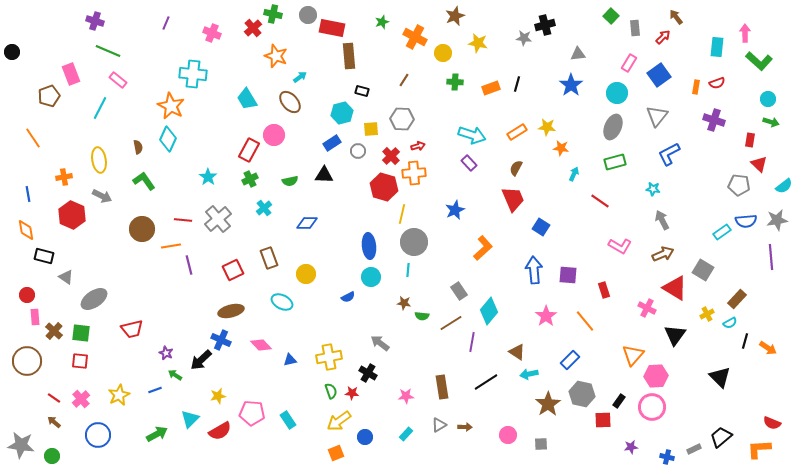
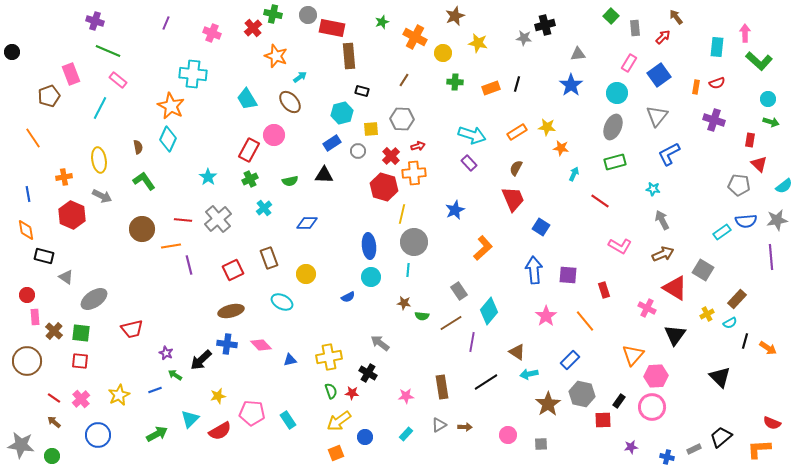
blue cross at (221, 340): moved 6 px right, 4 px down; rotated 18 degrees counterclockwise
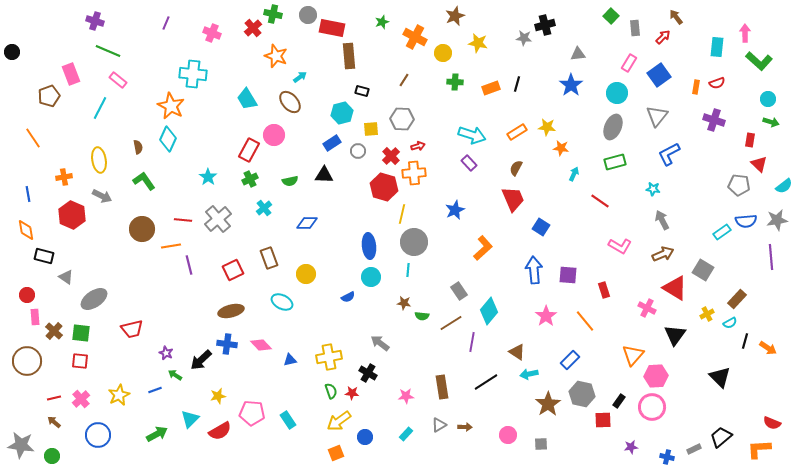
red line at (54, 398): rotated 48 degrees counterclockwise
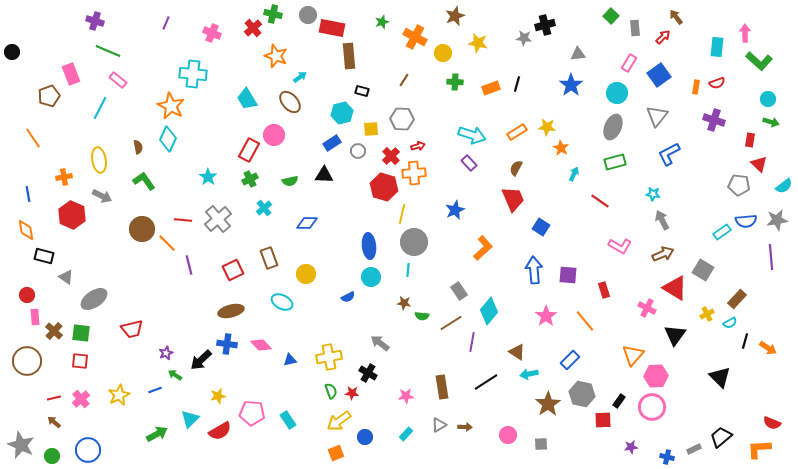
orange star at (561, 148): rotated 21 degrees clockwise
cyan star at (653, 189): moved 5 px down
orange line at (171, 246): moved 4 px left, 3 px up; rotated 54 degrees clockwise
purple star at (166, 353): rotated 24 degrees clockwise
blue circle at (98, 435): moved 10 px left, 15 px down
gray star at (21, 445): rotated 16 degrees clockwise
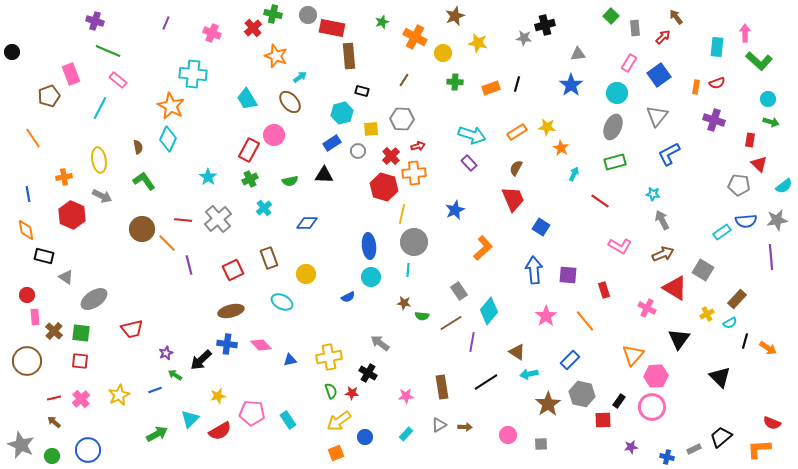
black triangle at (675, 335): moved 4 px right, 4 px down
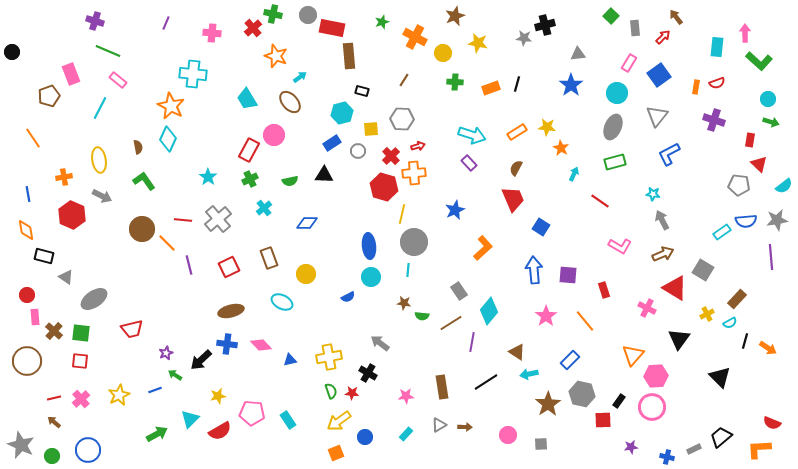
pink cross at (212, 33): rotated 18 degrees counterclockwise
red square at (233, 270): moved 4 px left, 3 px up
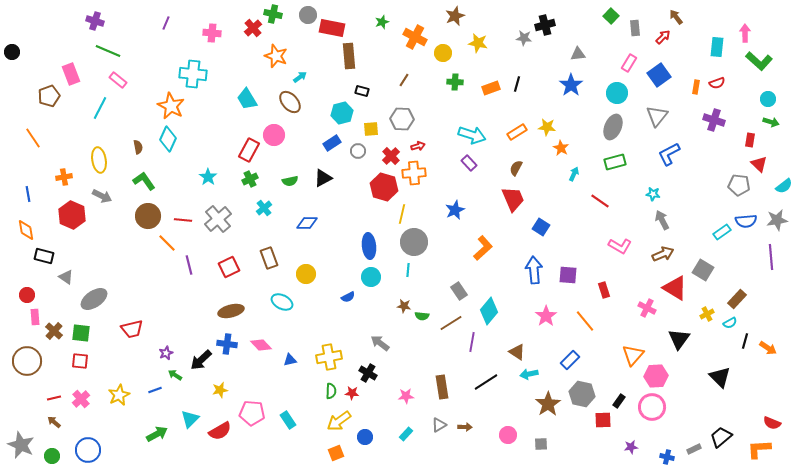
black triangle at (324, 175): moved 1 px left, 3 px down; rotated 30 degrees counterclockwise
brown circle at (142, 229): moved 6 px right, 13 px up
brown star at (404, 303): moved 3 px down
green semicircle at (331, 391): rotated 21 degrees clockwise
yellow star at (218, 396): moved 2 px right, 6 px up
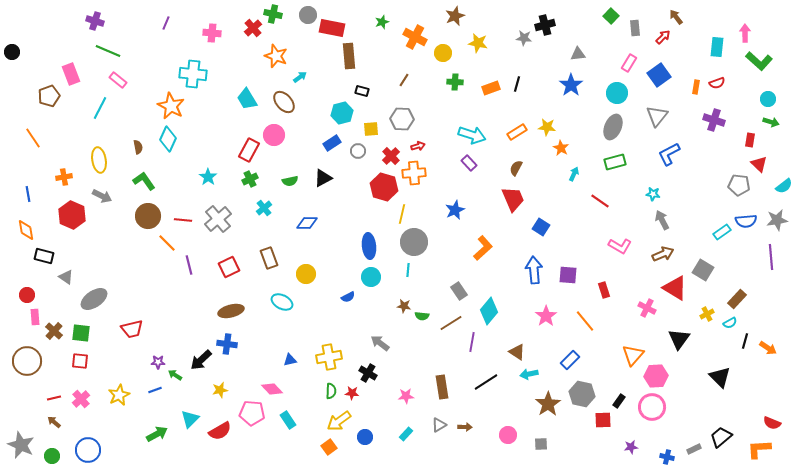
brown ellipse at (290, 102): moved 6 px left
pink diamond at (261, 345): moved 11 px right, 44 px down
purple star at (166, 353): moved 8 px left, 9 px down; rotated 24 degrees clockwise
orange square at (336, 453): moved 7 px left, 6 px up; rotated 14 degrees counterclockwise
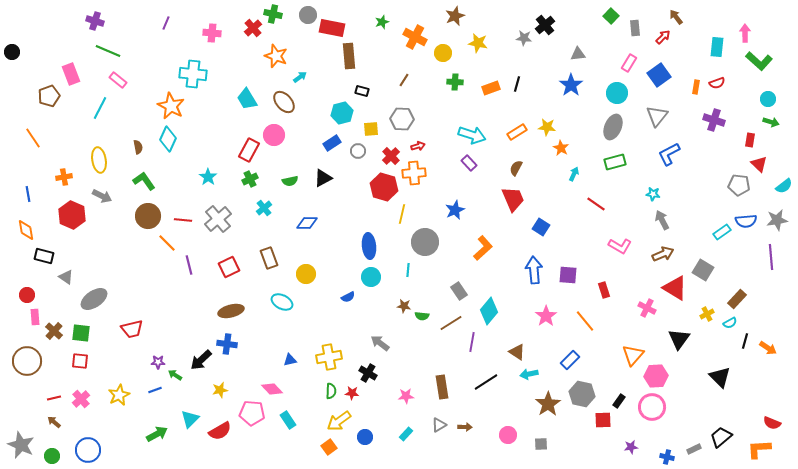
black cross at (545, 25): rotated 24 degrees counterclockwise
red line at (600, 201): moved 4 px left, 3 px down
gray circle at (414, 242): moved 11 px right
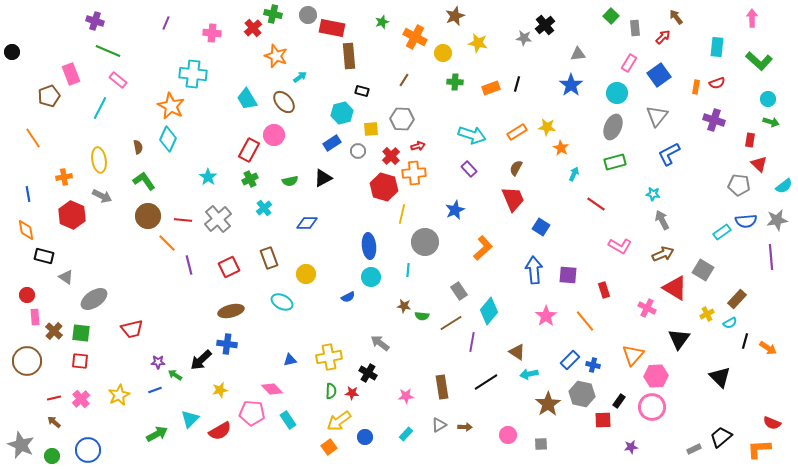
pink arrow at (745, 33): moved 7 px right, 15 px up
purple rectangle at (469, 163): moved 6 px down
blue cross at (667, 457): moved 74 px left, 92 px up
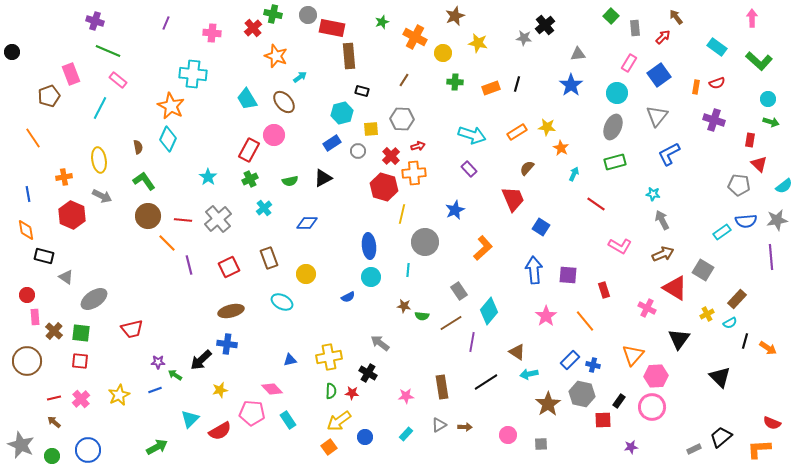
cyan rectangle at (717, 47): rotated 60 degrees counterclockwise
brown semicircle at (516, 168): moved 11 px right; rotated 14 degrees clockwise
green arrow at (157, 434): moved 13 px down
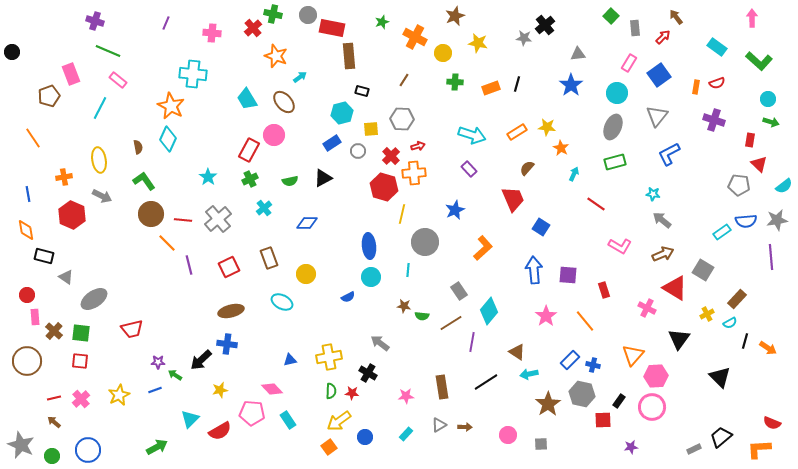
brown circle at (148, 216): moved 3 px right, 2 px up
gray arrow at (662, 220): rotated 24 degrees counterclockwise
